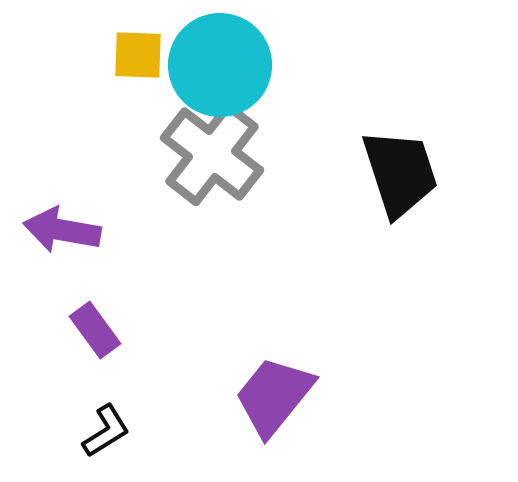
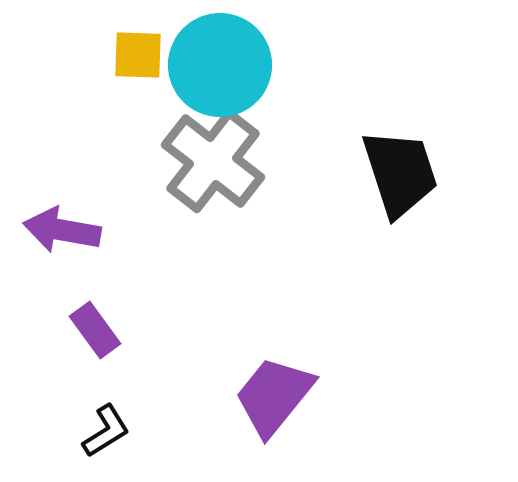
gray cross: moved 1 px right, 7 px down
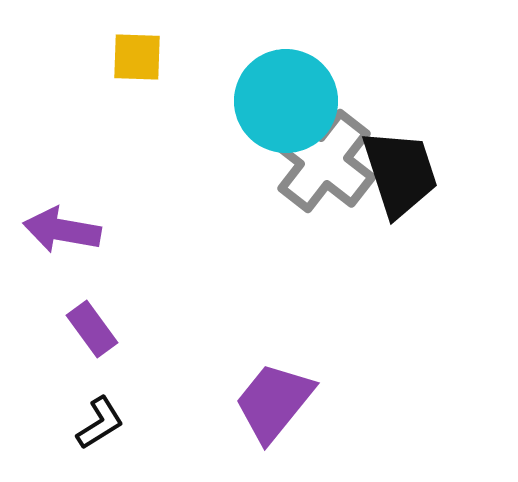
yellow square: moved 1 px left, 2 px down
cyan circle: moved 66 px right, 36 px down
gray cross: moved 111 px right
purple rectangle: moved 3 px left, 1 px up
purple trapezoid: moved 6 px down
black L-shape: moved 6 px left, 8 px up
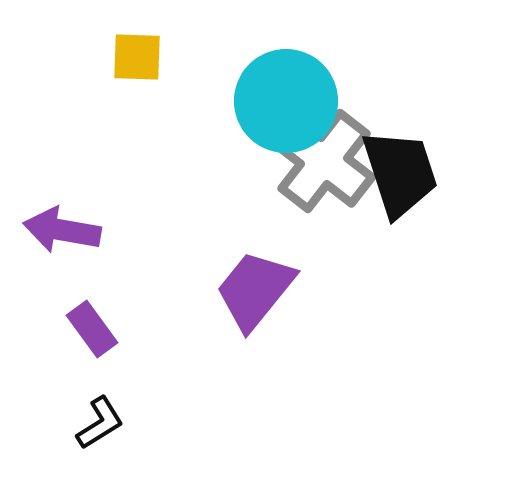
purple trapezoid: moved 19 px left, 112 px up
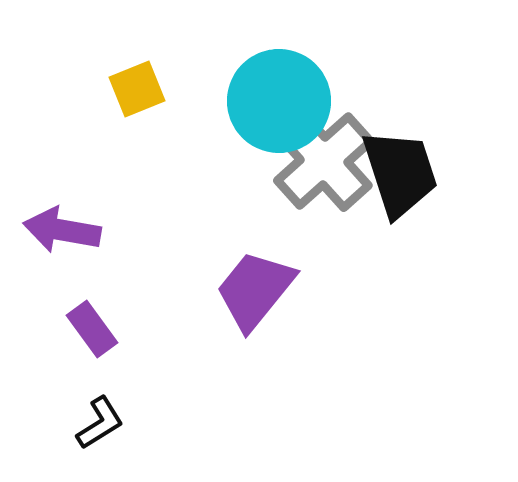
yellow square: moved 32 px down; rotated 24 degrees counterclockwise
cyan circle: moved 7 px left
gray cross: rotated 10 degrees clockwise
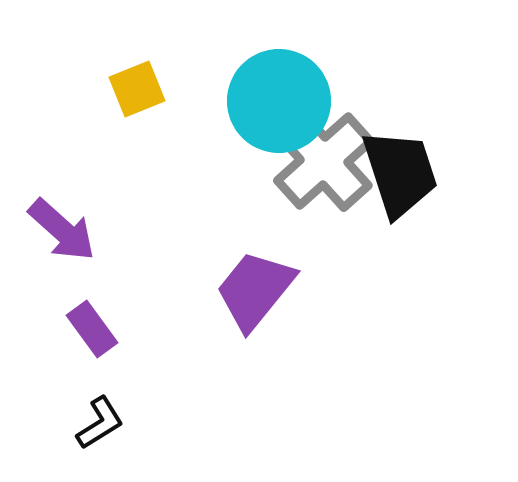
purple arrow: rotated 148 degrees counterclockwise
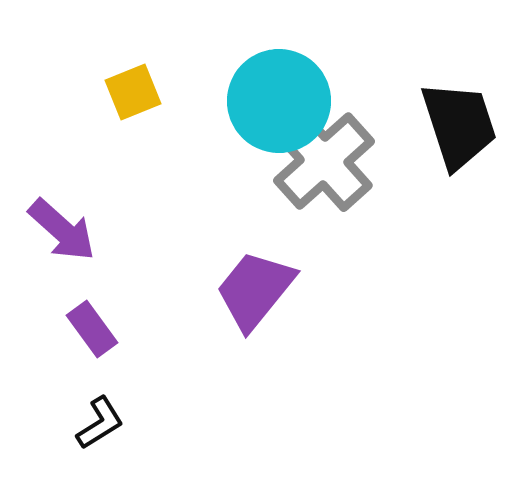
yellow square: moved 4 px left, 3 px down
black trapezoid: moved 59 px right, 48 px up
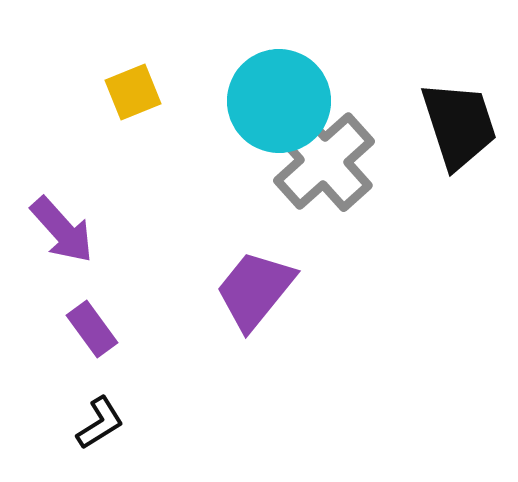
purple arrow: rotated 6 degrees clockwise
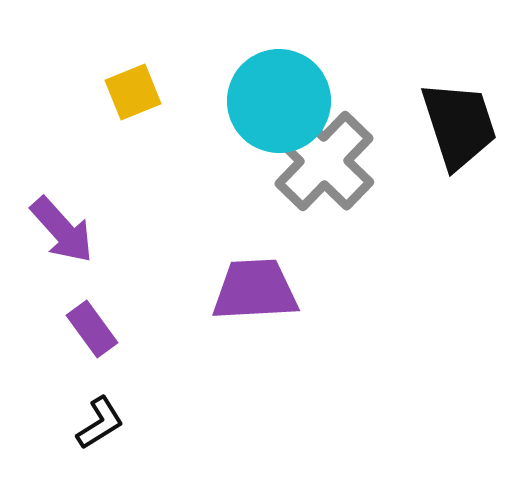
gray cross: rotated 4 degrees counterclockwise
purple trapezoid: rotated 48 degrees clockwise
